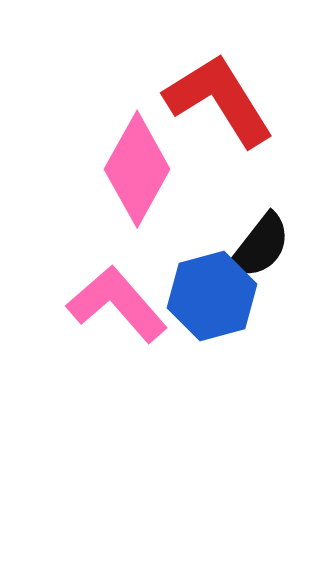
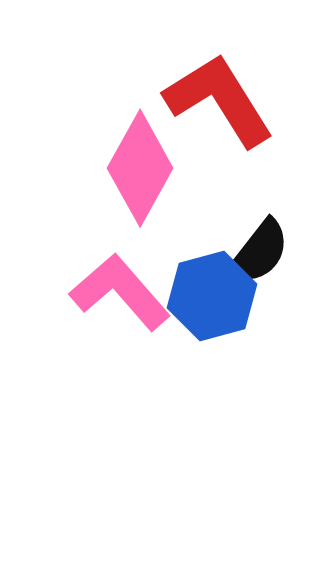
pink diamond: moved 3 px right, 1 px up
black semicircle: moved 1 px left, 6 px down
pink L-shape: moved 3 px right, 12 px up
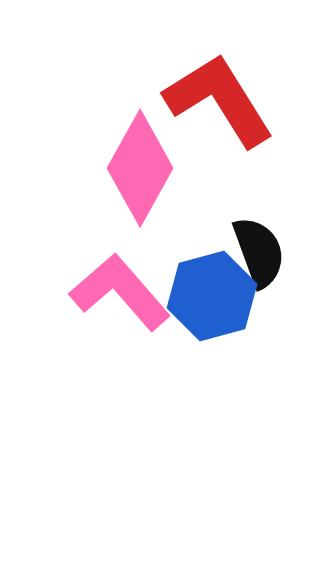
black semicircle: rotated 58 degrees counterclockwise
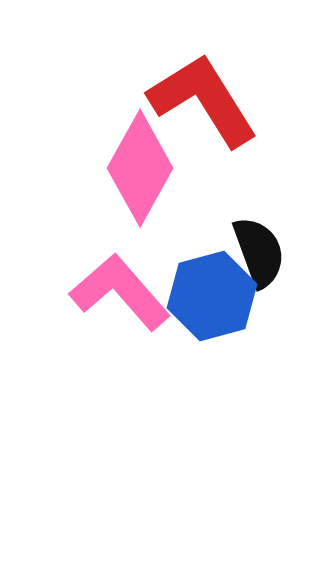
red L-shape: moved 16 px left
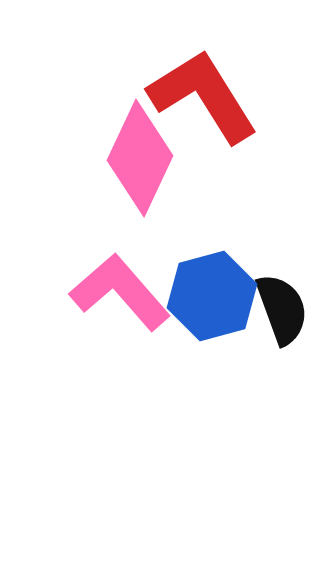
red L-shape: moved 4 px up
pink diamond: moved 10 px up; rotated 4 degrees counterclockwise
black semicircle: moved 23 px right, 57 px down
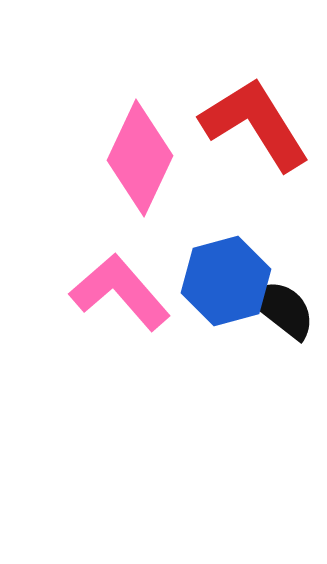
red L-shape: moved 52 px right, 28 px down
blue hexagon: moved 14 px right, 15 px up
black semicircle: rotated 32 degrees counterclockwise
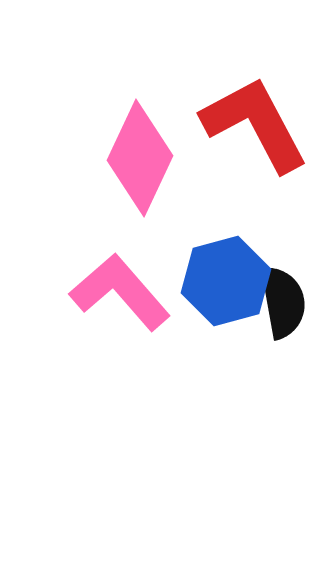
red L-shape: rotated 4 degrees clockwise
black semicircle: moved 1 px right, 7 px up; rotated 42 degrees clockwise
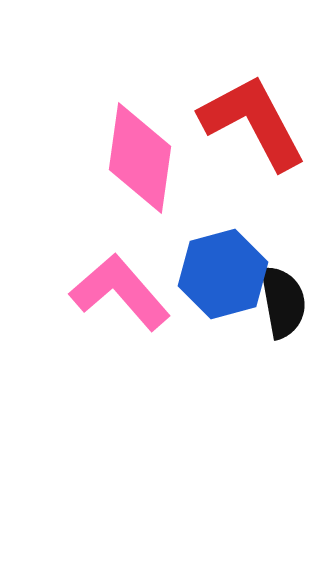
red L-shape: moved 2 px left, 2 px up
pink diamond: rotated 17 degrees counterclockwise
blue hexagon: moved 3 px left, 7 px up
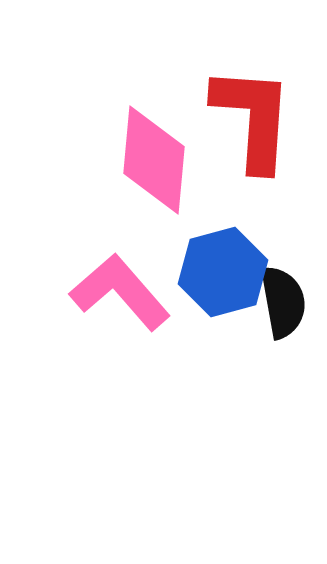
red L-shape: moved 4 px up; rotated 32 degrees clockwise
pink diamond: moved 14 px right, 2 px down; rotated 3 degrees counterclockwise
blue hexagon: moved 2 px up
